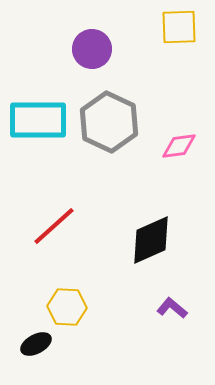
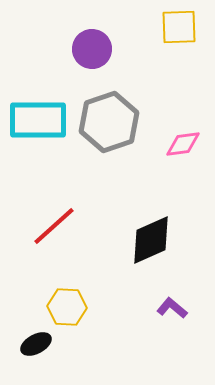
gray hexagon: rotated 16 degrees clockwise
pink diamond: moved 4 px right, 2 px up
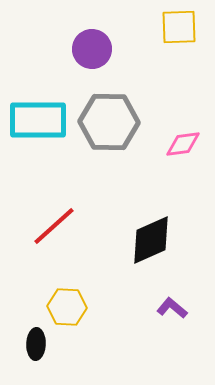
gray hexagon: rotated 20 degrees clockwise
black ellipse: rotated 60 degrees counterclockwise
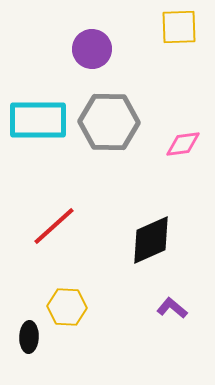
black ellipse: moved 7 px left, 7 px up
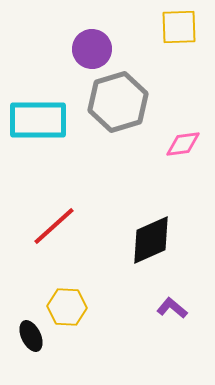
gray hexagon: moved 9 px right, 20 px up; rotated 18 degrees counterclockwise
black ellipse: moved 2 px right, 1 px up; rotated 28 degrees counterclockwise
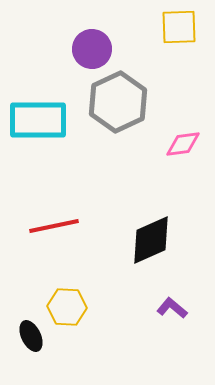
gray hexagon: rotated 8 degrees counterclockwise
red line: rotated 30 degrees clockwise
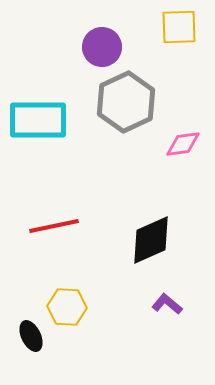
purple circle: moved 10 px right, 2 px up
gray hexagon: moved 8 px right
purple L-shape: moved 5 px left, 4 px up
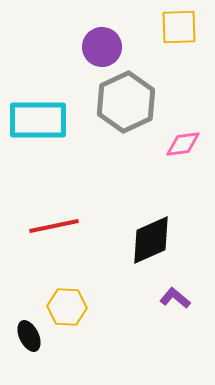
purple L-shape: moved 8 px right, 6 px up
black ellipse: moved 2 px left
